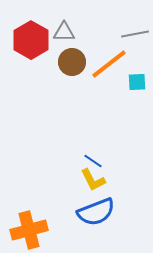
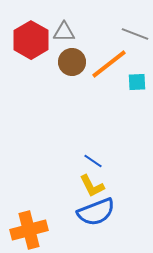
gray line: rotated 32 degrees clockwise
yellow L-shape: moved 1 px left, 6 px down
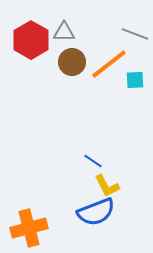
cyan square: moved 2 px left, 2 px up
yellow L-shape: moved 15 px right
orange cross: moved 2 px up
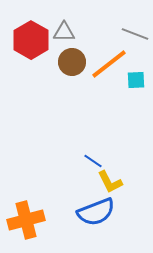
cyan square: moved 1 px right
yellow L-shape: moved 3 px right, 4 px up
orange cross: moved 3 px left, 8 px up
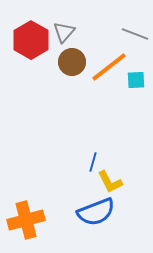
gray triangle: rotated 50 degrees counterclockwise
orange line: moved 3 px down
blue line: moved 1 px down; rotated 72 degrees clockwise
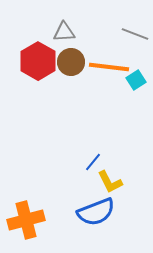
gray triangle: rotated 45 degrees clockwise
red hexagon: moved 7 px right, 21 px down
brown circle: moved 1 px left
orange line: rotated 45 degrees clockwise
cyan square: rotated 30 degrees counterclockwise
blue line: rotated 24 degrees clockwise
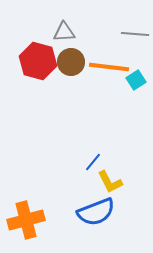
gray line: rotated 16 degrees counterclockwise
red hexagon: rotated 15 degrees counterclockwise
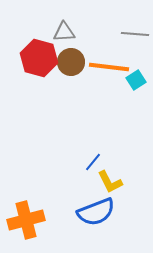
red hexagon: moved 1 px right, 3 px up
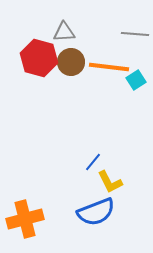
orange cross: moved 1 px left, 1 px up
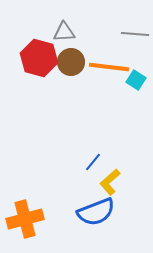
cyan square: rotated 24 degrees counterclockwise
yellow L-shape: rotated 76 degrees clockwise
